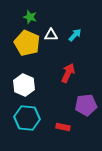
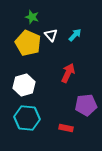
green star: moved 2 px right
white triangle: rotated 48 degrees clockwise
yellow pentagon: moved 1 px right
white hexagon: rotated 20 degrees clockwise
red rectangle: moved 3 px right, 1 px down
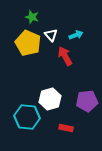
cyan arrow: moved 1 px right; rotated 24 degrees clockwise
red arrow: moved 3 px left, 17 px up; rotated 54 degrees counterclockwise
white hexagon: moved 26 px right, 14 px down
purple pentagon: moved 1 px right, 4 px up
cyan hexagon: moved 1 px up
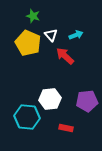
green star: moved 1 px right, 1 px up
red arrow: rotated 18 degrees counterclockwise
white hexagon: rotated 10 degrees clockwise
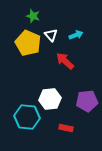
red arrow: moved 5 px down
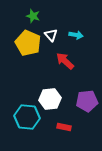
cyan arrow: rotated 32 degrees clockwise
red rectangle: moved 2 px left, 1 px up
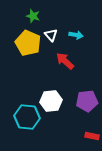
white hexagon: moved 1 px right, 2 px down
red rectangle: moved 28 px right, 9 px down
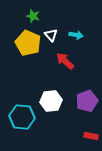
purple pentagon: rotated 15 degrees counterclockwise
cyan hexagon: moved 5 px left
red rectangle: moved 1 px left
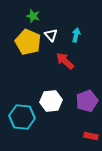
cyan arrow: rotated 88 degrees counterclockwise
yellow pentagon: moved 1 px up
